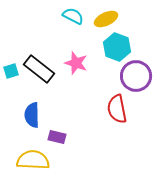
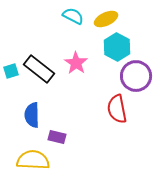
cyan hexagon: rotated 8 degrees clockwise
pink star: rotated 15 degrees clockwise
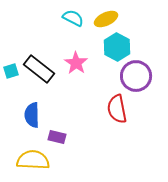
cyan semicircle: moved 2 px down
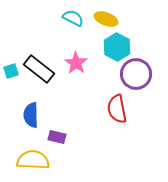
yellow ellipse: rotated 45 degrees clockwise
purple circle: moved 2 px up
blue semicircle: moved 1 px left
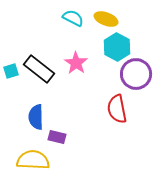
blue semicircle: moved 5 px right, 2 px down
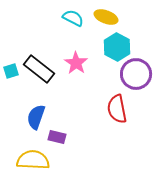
yellow ellipse: moved 2 px up
blue semicircle: rotated 20 degrees clockwise
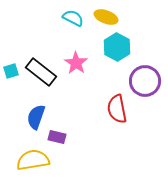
black rectangle: moved 2 px right, 3 px down
purple circle: moved 9 px right, 7 px down
yellow semicircle: rotated 12 degrees counterclockwise
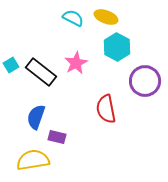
pink star: rotated 10 degrees clockwise
cyan square: moved 6 px up; rotated 14 degrees counterclockwise
red semicircle: moved 11 px left
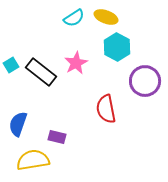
cyan semicircle: moved 1 px right; rotated 120 degrees clockwise
blue semicircle: moved 18 px left, 7 px down
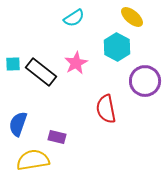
yellow ellipse: moved 26 px right; rotated 20 degrees clockwise
cyan square: moved 2 px right, 1 px up; rotated 28 degrees clockwise
